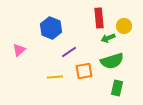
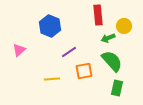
red rectangle: moved 1 px left, 3 px up
blue hexagon: moved 1 px left, 2 px up
green semicircle: rotated 115 degrees counterclockwise
yellow line: moved 3 px left, 2 px down
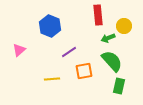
green rectangle: moved 2 px right, 2 px up
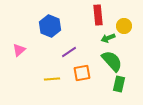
orange square: moved 2 px left, 2 px down
green rectangle: moved 2 px up
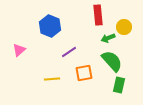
yellow circle: moved 1 px down
orange square: moved 2 px right
green rectangle: moved 1 px down
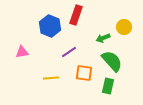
red rectangle: moved 22 px left; rotated 24 degrees clockwise
green arrow: moved 5 px left
pink triangle: moved 3 px right, 2 px down; rotated 32 degrees clockwise
orange square: rotated 18 degrees clockwise
yellow line: moved 1 px left, 1 px up
green rectangle: moved 11 px left, 1 px down
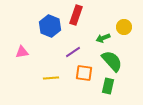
purple line: moved 4 px right
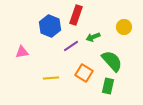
green arrow: moved 10 px left, 1 px up
purple line: moved 2 px left, 6 px up
orange square: rotated 24 degrees clockwise
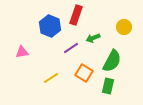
green arrow: moved 1 px down
purple line: moved 2 px down
green semicircle: rotated 70 degrees clockwise
yellow line: rotated 28 degrees counterclockwise
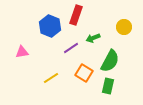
green semicircle: moved 2 px left
